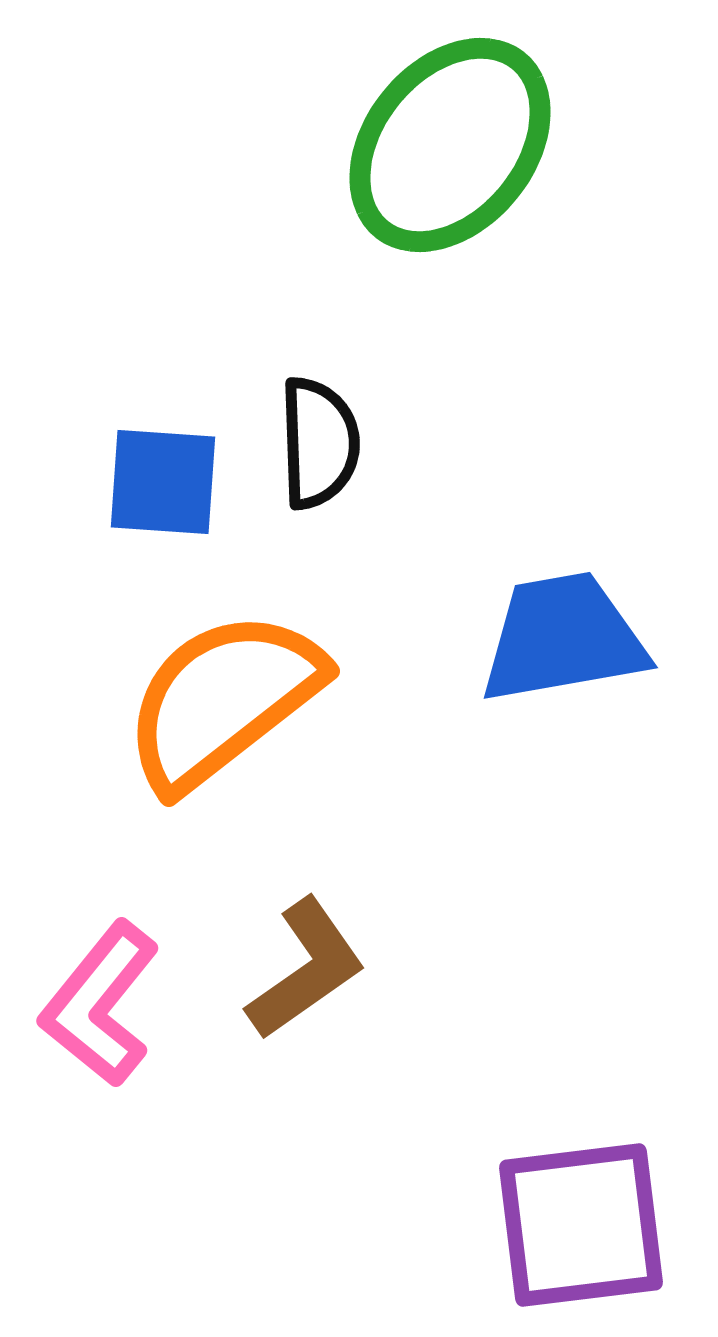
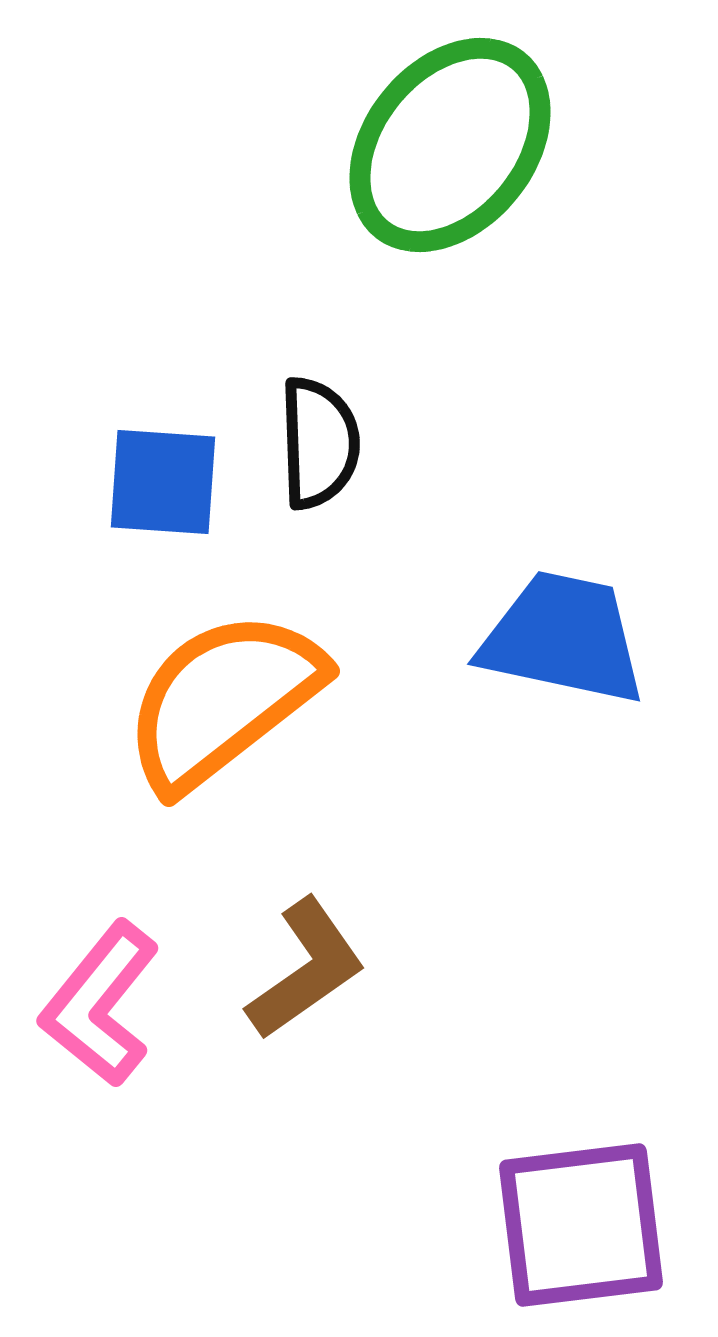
blue trapezoid: rotated 22 degrees clockwise
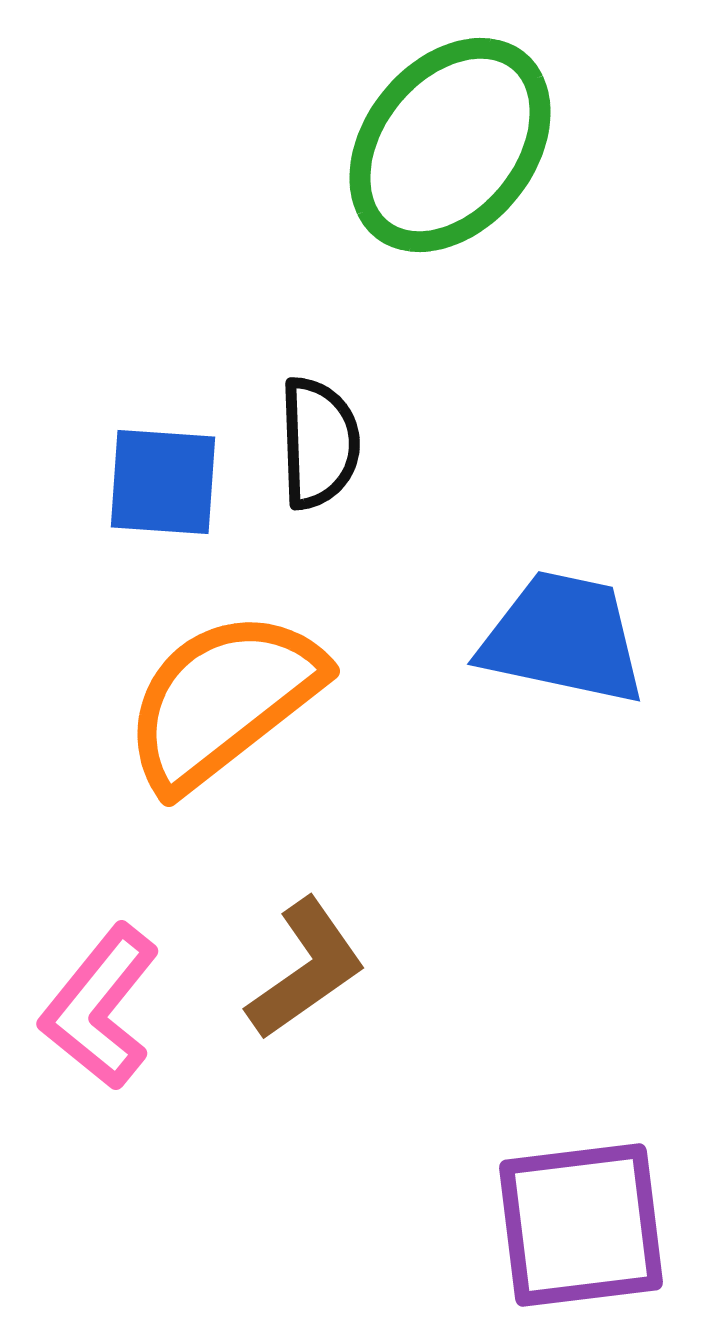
pink L-shape: moved 3 px down
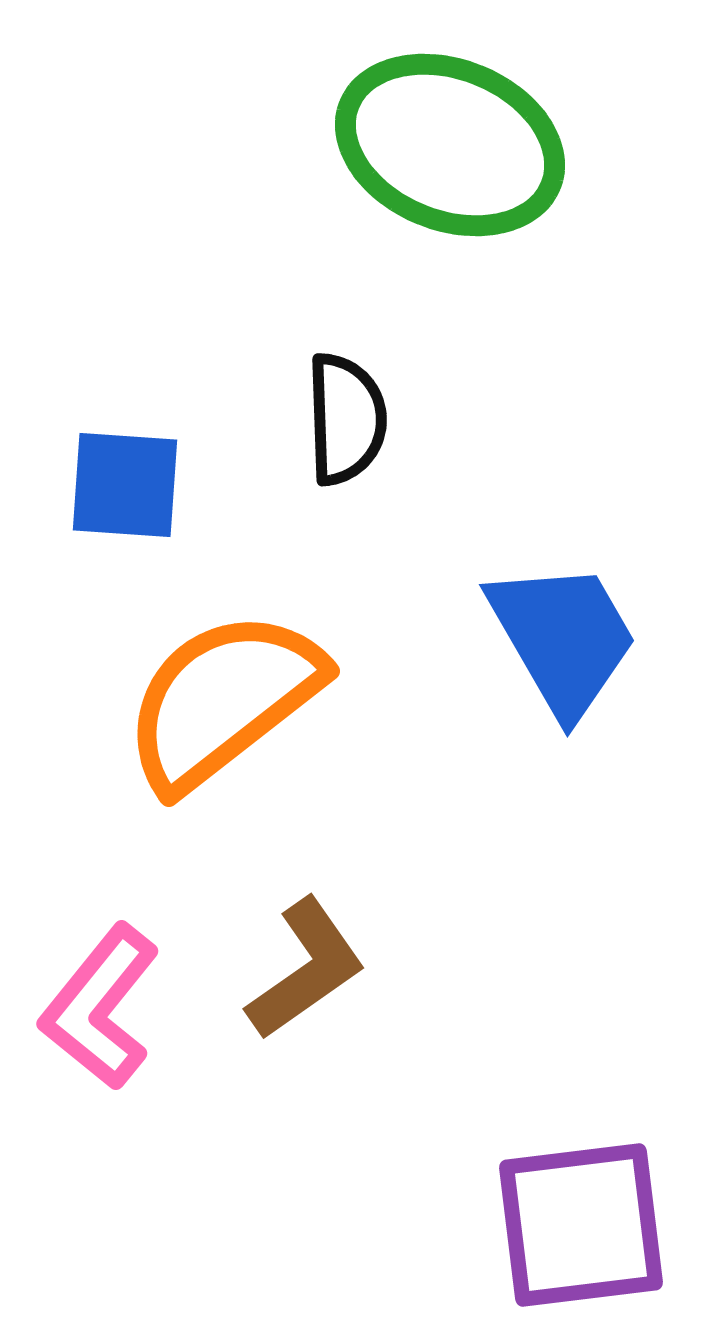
green ellipse: rotated 73 degrees clockwise
black semicircle: moved 27 px right, 24 px up
blue square: moved 38 px left, 3 px down
blue trapezoid: rotated 48 degrees clockwise
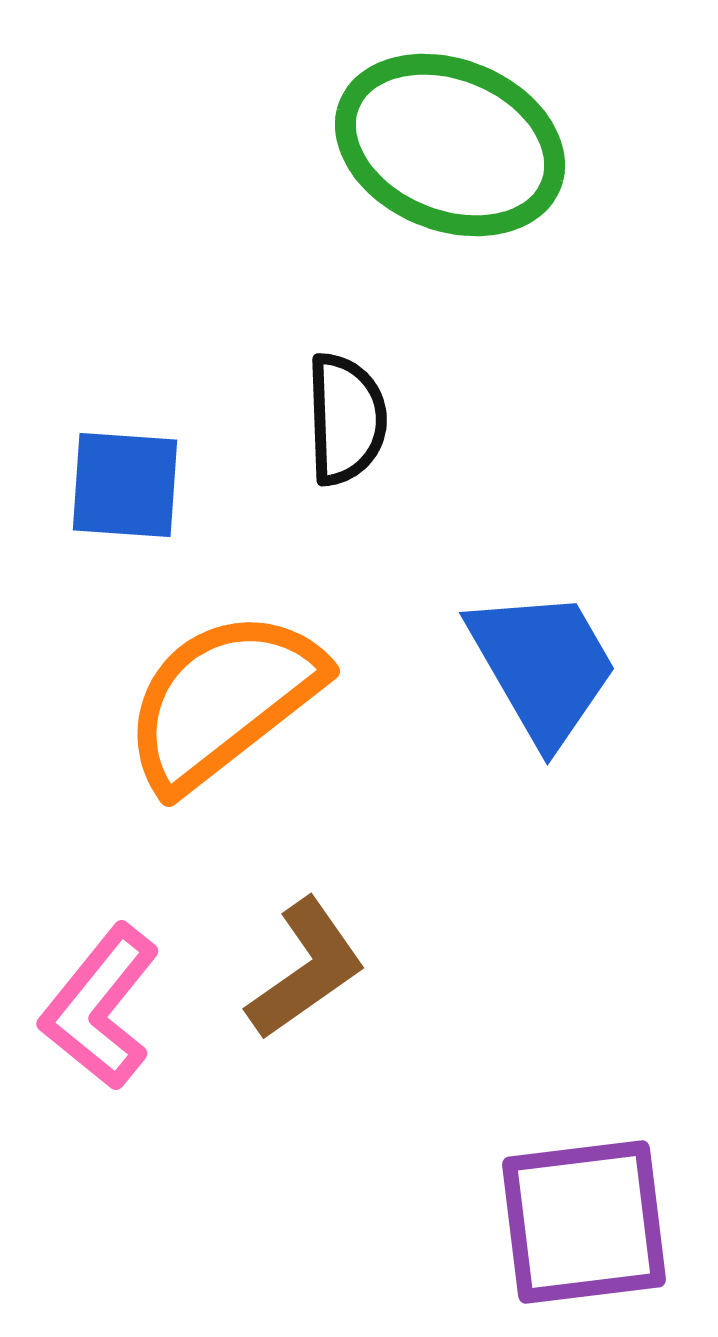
blue trapezoid: moved 20 px left, 28 px down
purple square: moved 3 px right, 3 px up
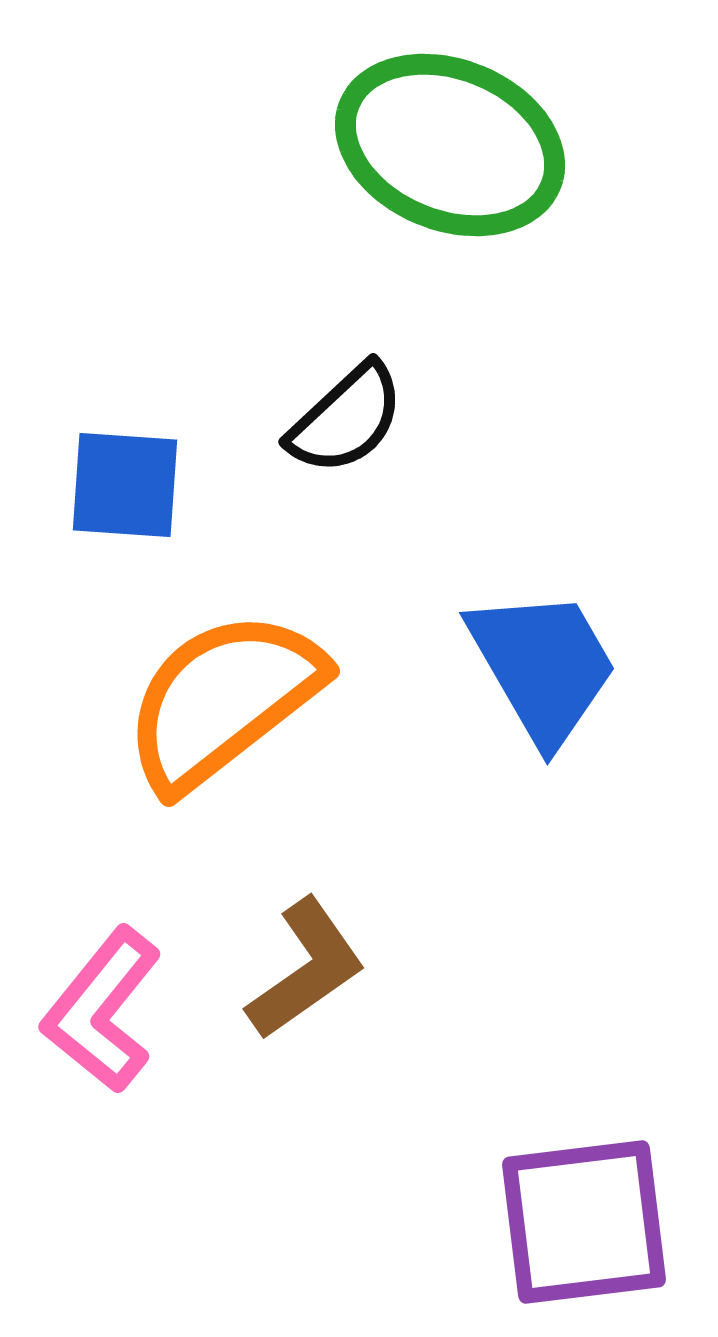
black semicircle: rotated 49 degrees clockwise
pink L-shape: moved 2 px right, 3 px down
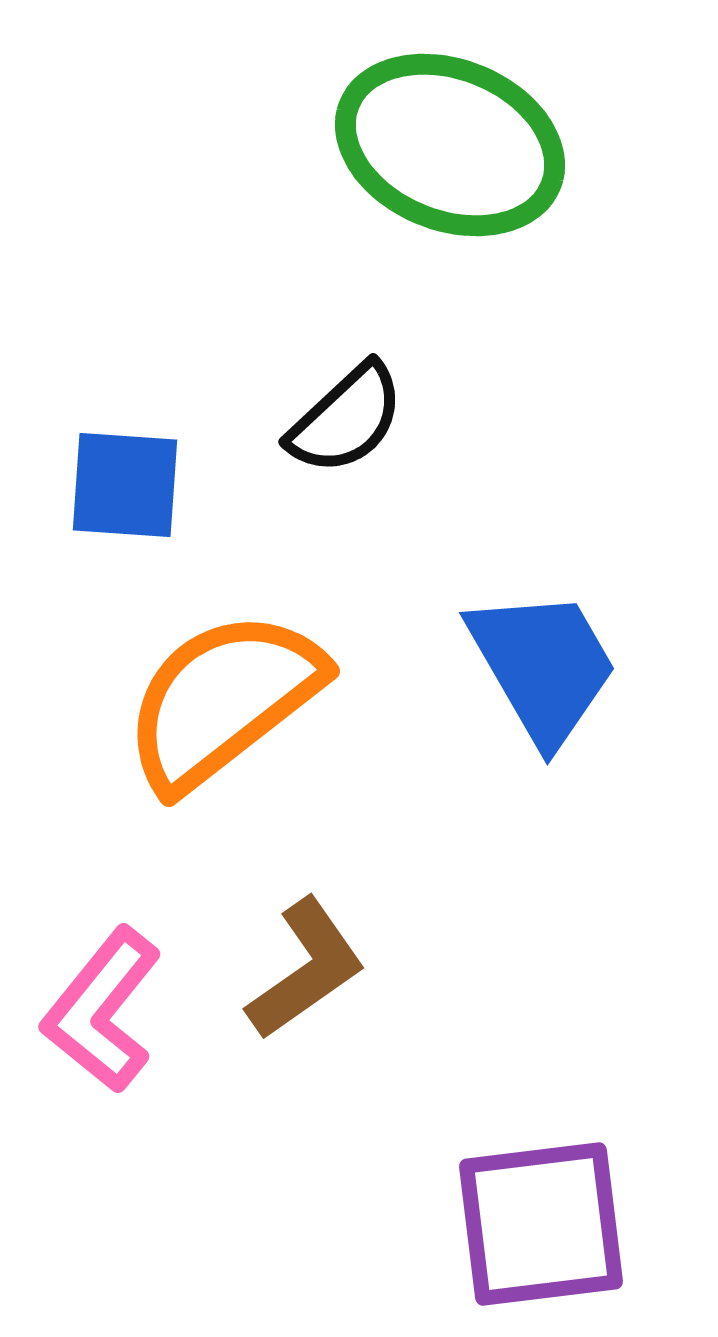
purple square: moved 43 px left, 2 px down
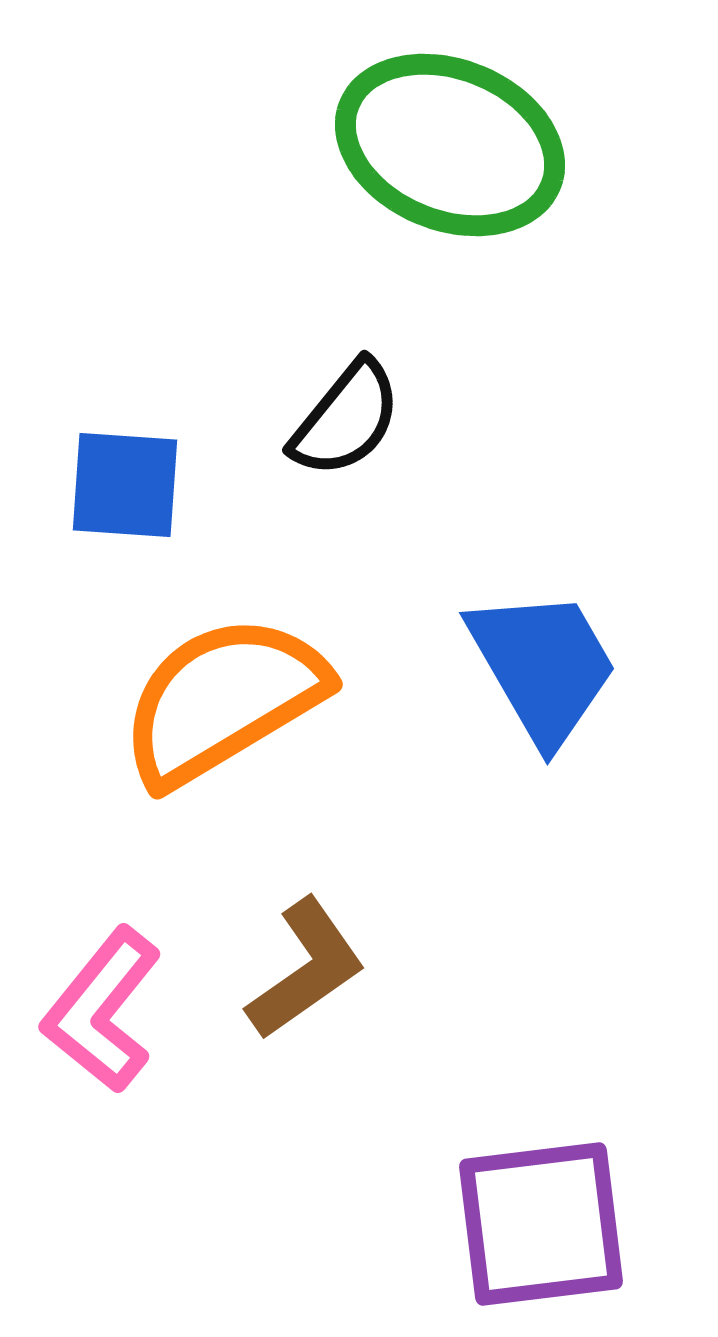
black semicircle: rotated 8 degrees counterclockwise
orange semicircle: rotated 7 degrees clockwise
